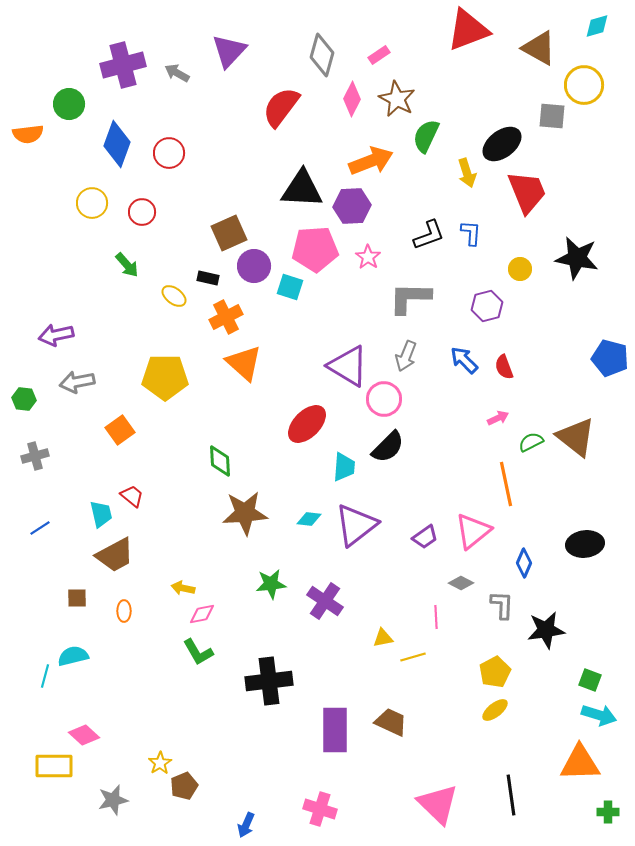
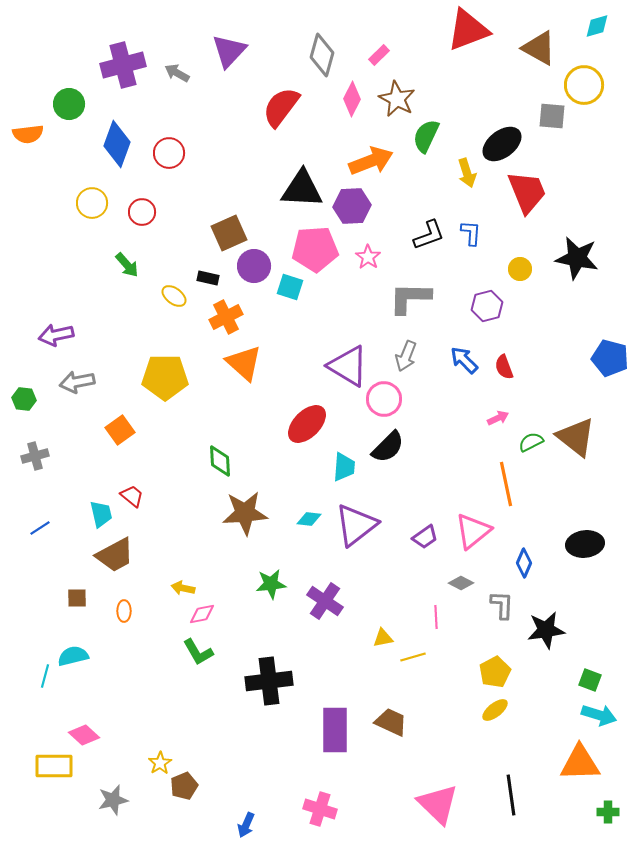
pink rectangle at (379, 55): rotated 10 degrees counterclockwise
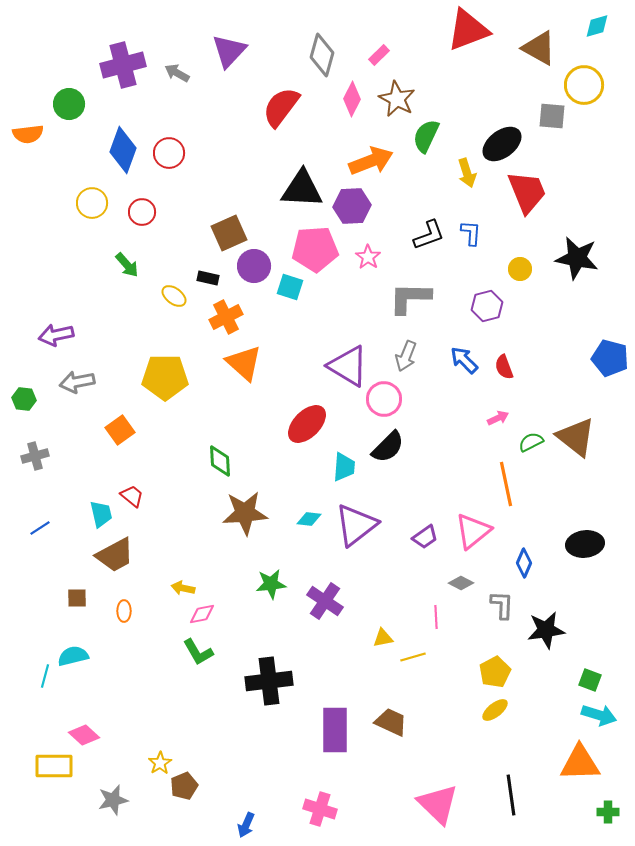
blue diamond at (117, 144): moved 6 px right, 6 px down
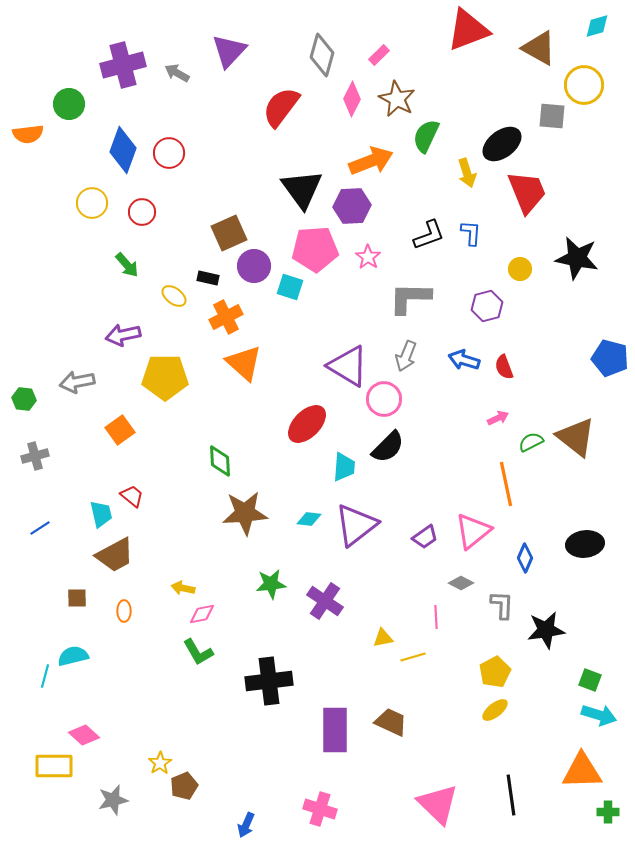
black triangle at (302, 189): rotated 51 degrees clockwise
purple arrow at (56, 335): moved 67 px right
blue arrow at (464, 360): rotated 28 degrees counterclockwise
blue diamond at (524, 563): moved 1 px right, 5 px up
orange triangle at (580, 763): moved 2 px right, 8 px down
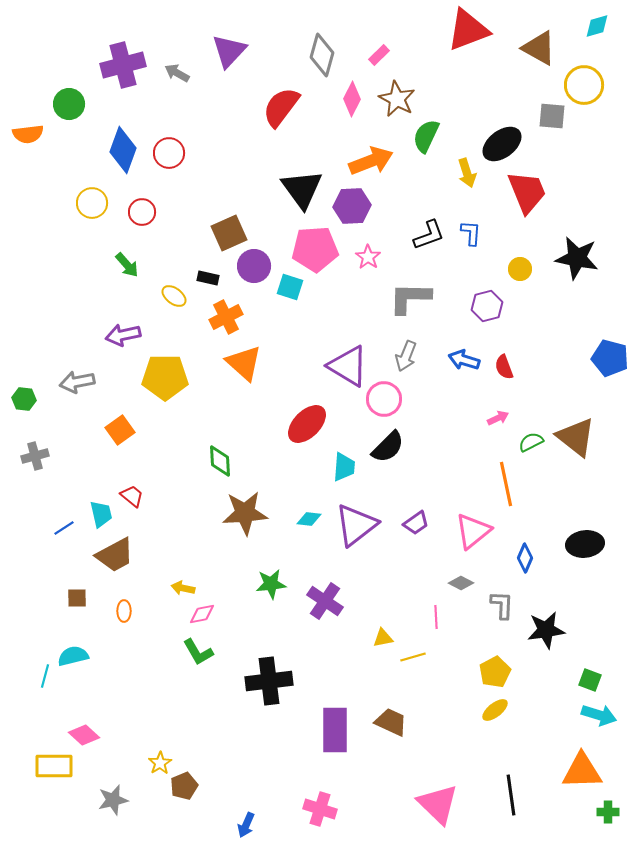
blue line at (40, 528): moved 24 px right
purple trapezoid at (425, 537): moved 9 px left, 14 px up
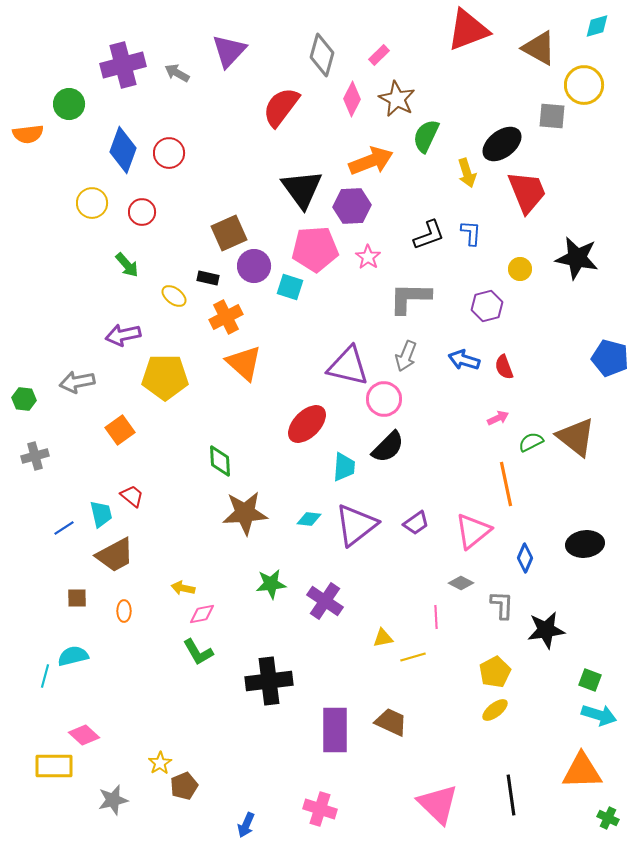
purple triangle at (348, 366): rotated 18 degrees counterclockwise
green cross at (608, 812): moved 6 px down; rotated 25 degrees clockwise
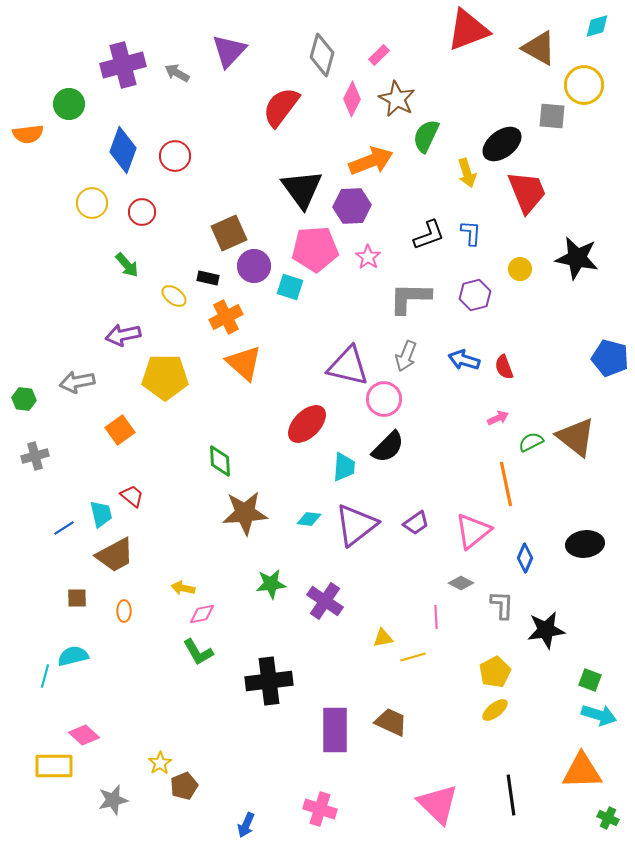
red circle at (169, 153): moved 6 px right, 3 px down
purple hexagon at (487, 306): moved 12 px left, 11 px up
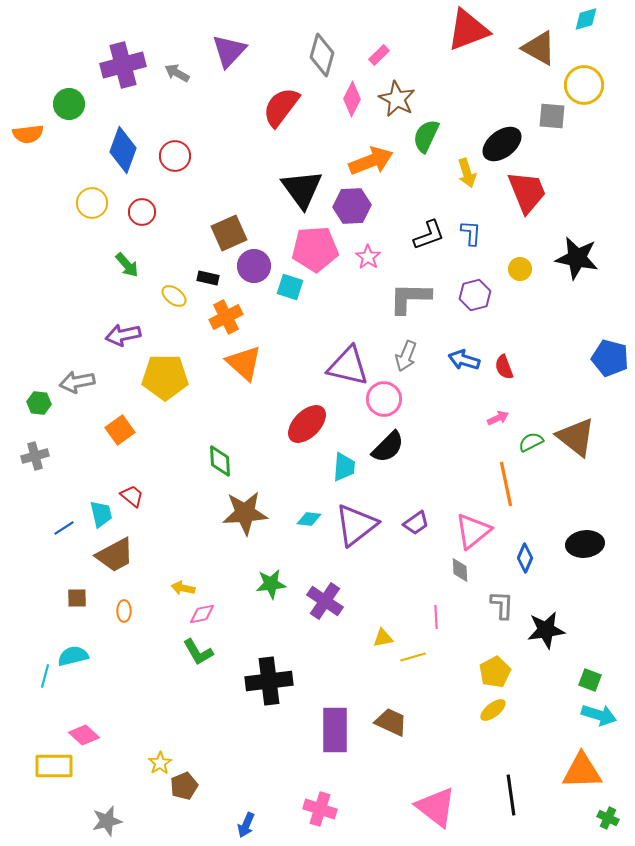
cyan diamond at (597, 26): moved 11 px left, 7 px up
green hexagon at (24, 399): moved 15 px right, 4 px down
gray diamond at (461, 583): moved 1 px left, 13 px up; rotated 60 degrees clockwise
yellow ellipse at (495, 710): moved 2 px left
gray star at (113, 800): moved 6 px left, 21 px down
pink triangle at (438, 804): moved 2 px left, 3 px down; rotated 6 degrees counterclockwise
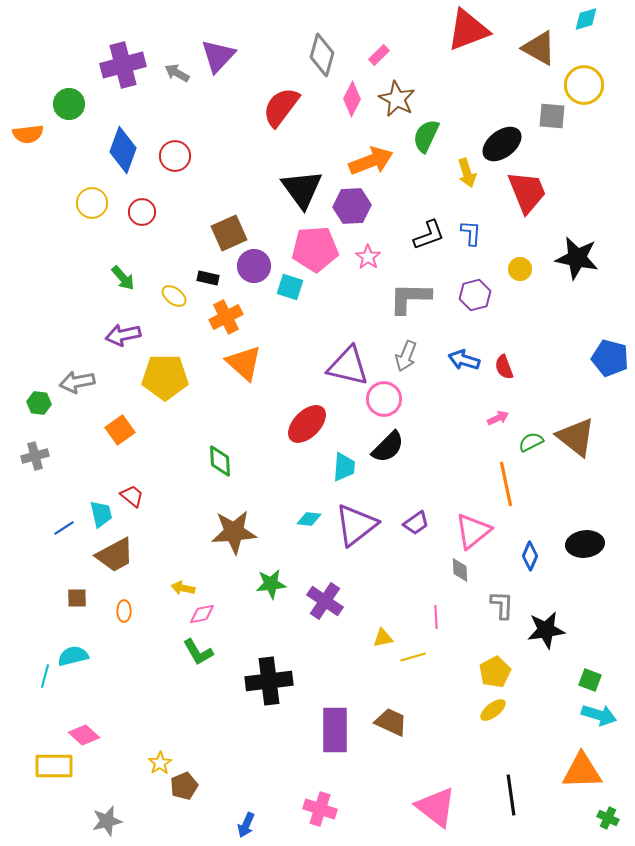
purple triangle at (229, 51): moved 11 px left, 5 px down
green arrow at (127, 265): moved 4 px left, 13 px down
brown star at (245, 513): moved 11 px left, 19 px down
blue diamond at (525, 558): moved 5 px right, 2 px up
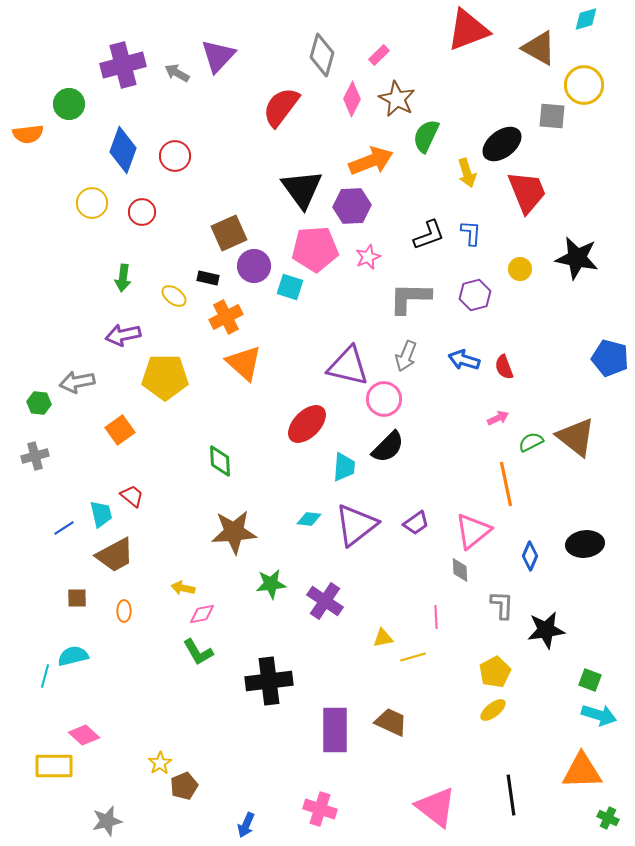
pink star at (368, 257): rotated 15 degrees clockwise
green arrow at (123, 278): rotated 48 degrees clockwise
